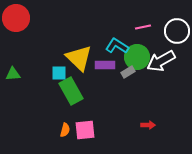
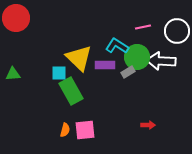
white arrow: rotated 32 degrees clockwise
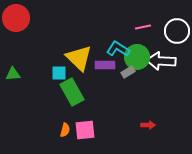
cyan L-shape: moved 1 px right, 3 px down
green rectangle: moved 1 px right, 1 px down
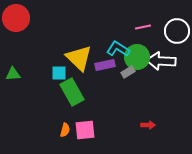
purple rectangle: rotated 12 degrees counterclockwise
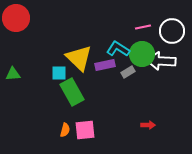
white circle: moved 5 px left
green circle: moved 5 px right, 3 px up
